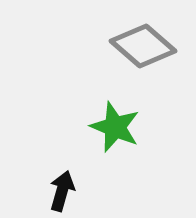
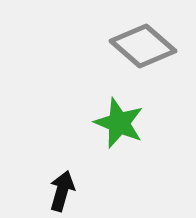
green star: moved 4 px right, 4 px up
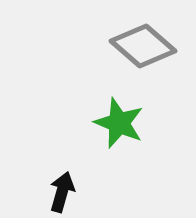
black arrow: moved 1 px down
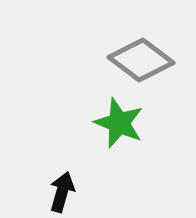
gray diamond: moved 2 px left, 14 px down; rotated 4 degrees counterclockwise
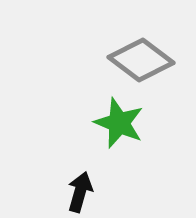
black arrow: moved 18 px right
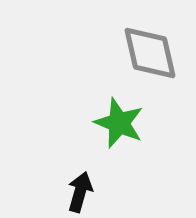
gray diamond: moved 9 px right, 7 px up; rotated 40 degrees clockwise
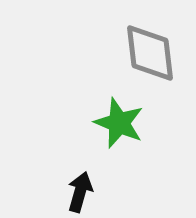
gray diamond: rotated 6 degrees clockwise
